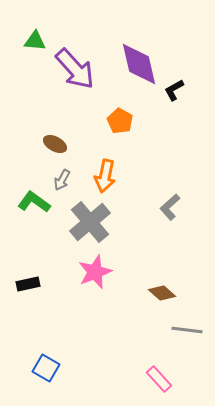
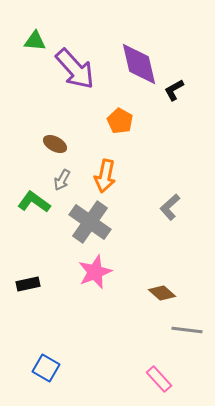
gray cross: rotated 15 degrees counterclockwise
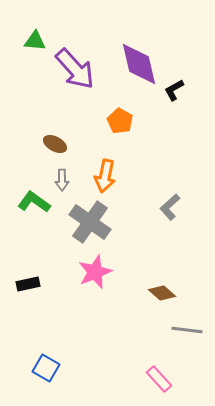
gray arrow: rotated 30 degrees counterclockwise
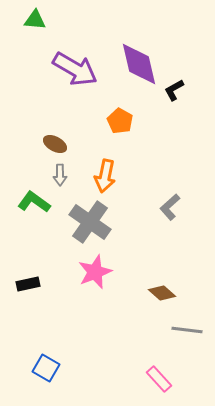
green triangle: moved 21 px up
purple arrow: rotated 18 degrees counterclockwise
gray arrow: moved 2 px left, 5 px up
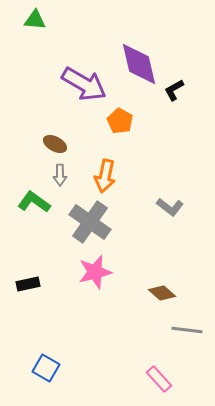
purple arrow: moved 9 px right, 15 px down
gray L-shape: rotated 100 degrees counterclockwise
pink star: rotated 8 degrees clockwise
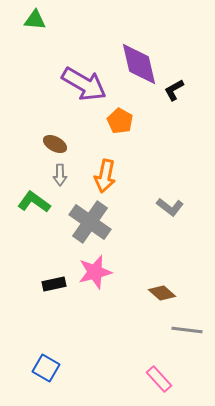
black rectangle: moved 26 px right
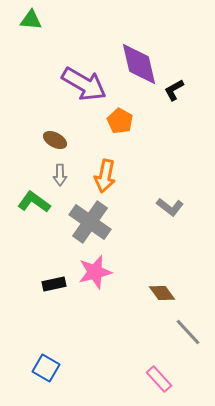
green triangle: moved 4 px left
brown ellipse: moved 4 px up
brown diamond: rotated 12 degrees clockwise
gray line: moved 1 px right, 2 px down; rotated 40 degrees clockwise
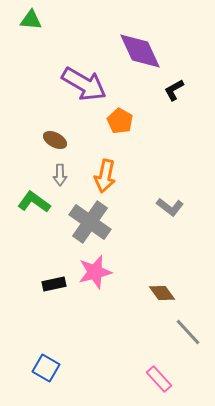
purple diamond: moved 1 px right, 13 px up; rotated 12 degrees counterclockwise
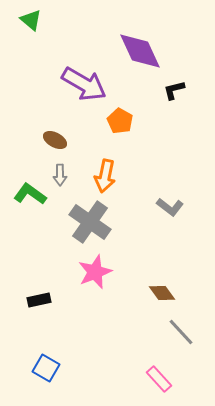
green triangle: rotated 35 degrees clockwise
black L-shape: rotated 15 degrees clockwise
green L-shape: moved 4 px left, 8 px up
pink star: rotated 8 degrees counterclockwise
black rectangle: moved 15 px left, 16 px down
gray line: moved 7 px left
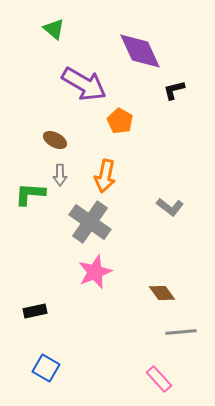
green triangle: moved 23 px right, 9 px down
green L-shape: rotated 32 degrees counterclockwise
black rectangle: moved 4 px left, 11 px down
gray line: rotated 52 degrees counterclockwise
